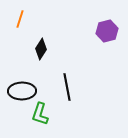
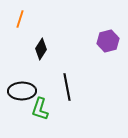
purple hexagon: moved 1 px right, 10 px down
green L-shape: moved 5 px up
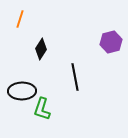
purple hexagon: moved 3 px right, 1 px down
black line: moved 8 px right, 10 px up
green L-shape: moved 2 px right
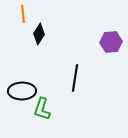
orange line: moved 3 px right, 5 px up; rotated 24 degrees counterclockwise
purple hexagon: rotated 10 degrees clockwise
black diamond: moved 2 px left, 15 px up
black line: moved 1 px down; rotated 20 degrees clockwise
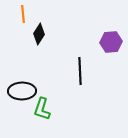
black line: moved 5 px right, 7 px up; rotated 12 degrees counterclockwise
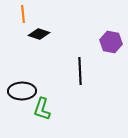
black diamond: rotated 75 degrees clockwise
purple hexagon: rotated 15 degrees clockwise
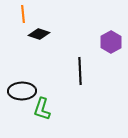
purple hexagon: rotated 20 degrees clockwise
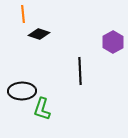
purple hexagon: moved 2 px right
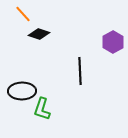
orange line: rotated 36 degrees counterclockwise
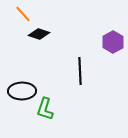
green L-shape: moved 3 px right
